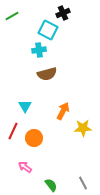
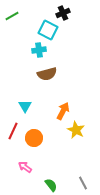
yellow star: moved 7 px left, 2 px down; rotated 30 degrees clockwise
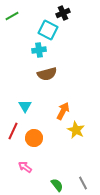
green semicircle: moved 6 px right
